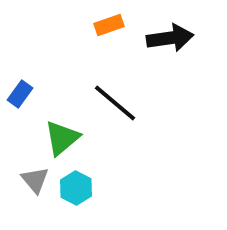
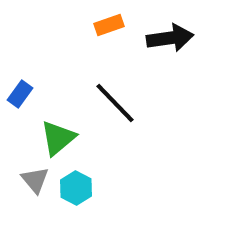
black line: rotated 6 degrees clockwise
green triangle: moved 4 px left
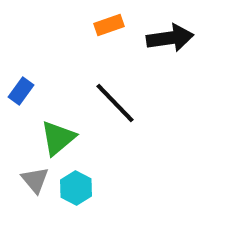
blue rectangle: moved 1 px right, 3 px up
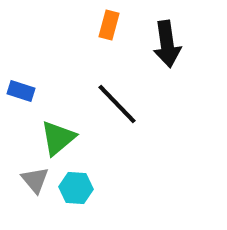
orange rectangle: rotated 56 degrees counterclockwise
black arrow: moved 3 px left, 6 px down; rotated 90 degrees clockwise
blue rectangle: rotated 72 degrees clockwise
black line: moved 2 px right, 1 px down
cyan hexagon: rotated 24 degrees counterclockwise
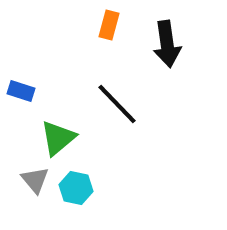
cyan hexagon: rotated 8 degrees clockwise
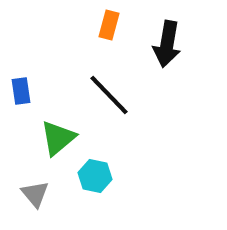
black arrow: rotated 18 degrees clockwise
blue rectangle: rotated 64 degrees clockwise
black line: moved 8 px left, 9 px up
gray triangle: moved 14 px down
cyan hexagon: moved 19 px right, 12 px up
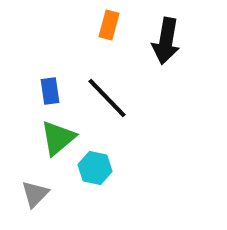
black arrow: moved 1 px left, 3 px up
blue rectangle: moved 29 px right
black line: moved 2 px left, 3 px down
cyan hexagon: moved 8 px up
gray triangle: rotated 24 degrees clockwise
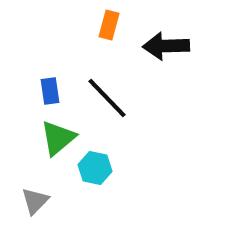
black arrow: moved 5 px down; rotated 78 degrees clockwise
gray triangle: moved 7 px down
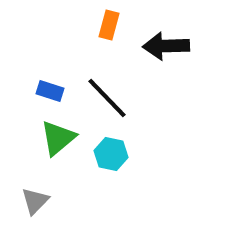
blue rectangle: rotated 64 degrees counterclockwise
cyan hexagon: moved 16 px right, 14 px up
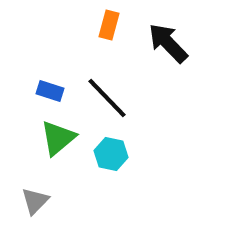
black arrow: moved 2 px right, 3 px up; rotated 48 degrees clockwise
